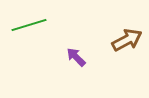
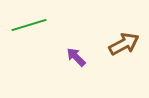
brown arrow: moved 3 px left, 4 px down
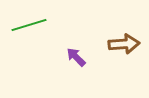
brown arrow: rotated 24 degrees clockwise
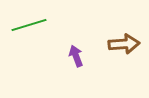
purple arrow: moved 1 px up; rotated 25 degrees clockwise
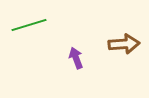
purple arrow: moved 2 px down
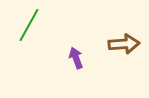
green line: rotated 44 degrees counterclockwise
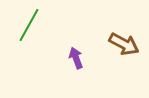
brown arrow: rotated 32 degrees clockwise
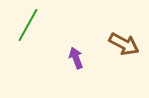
green line: moved 1 px left
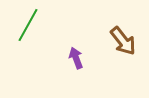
brown arrow: moved 1 px left, 3 px up; rotated 24 degrees clockwise
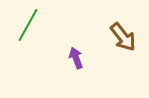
brown arrow: moved 4 px up
